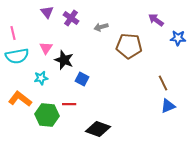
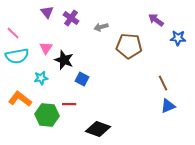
pink line: rotated 32 degrees counterclockwise
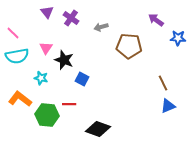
cyan star: rotated 24 degrees clockwise
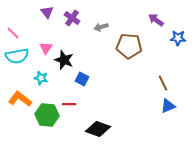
purple cross: moved 1 px right
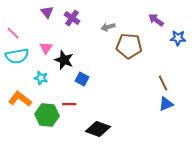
gray arrow: moved 7 px right
blue triangle: moved 2 px left, 2 px up
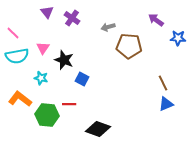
pink triangle: moved 3 px left
